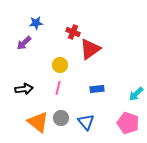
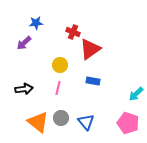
blue rectangle: moved 4 px left, 8 px up; rotated 16 degrees clockwise
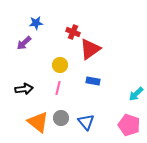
pink pentagon: moved 1 px right, 2 px down
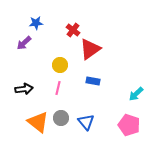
red cross: moved 2 px up; rotated 16 degrees clockwise
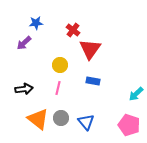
red triangle: rotated 20 degrees counterclockwise
orange triangle: moved 3 px up
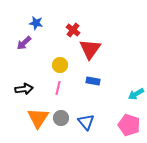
blue star: rotated 16 degrees clockwise
cyan arrow: rotated 14 degrees clockwise
orange triangle: moved 1 px up; rotated 25 degrees clockwise
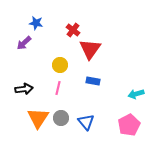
cyan arrow: rotated 14 degrees clockwise
pink pentagon: rotated 25 degrees clockwise
